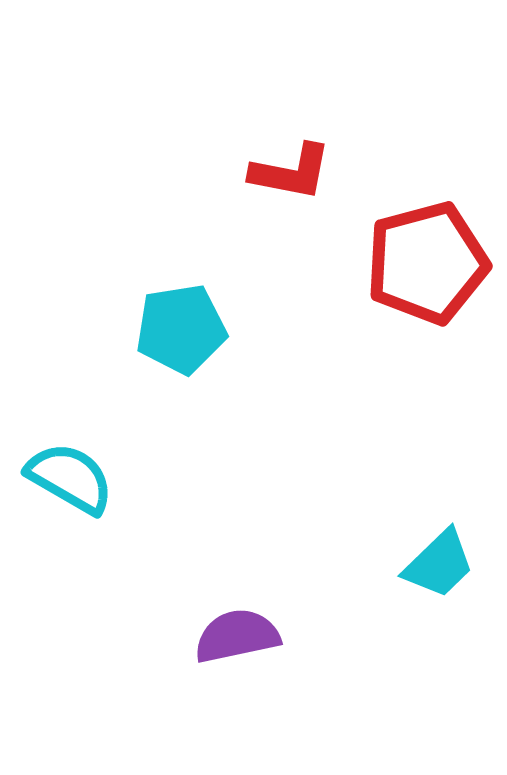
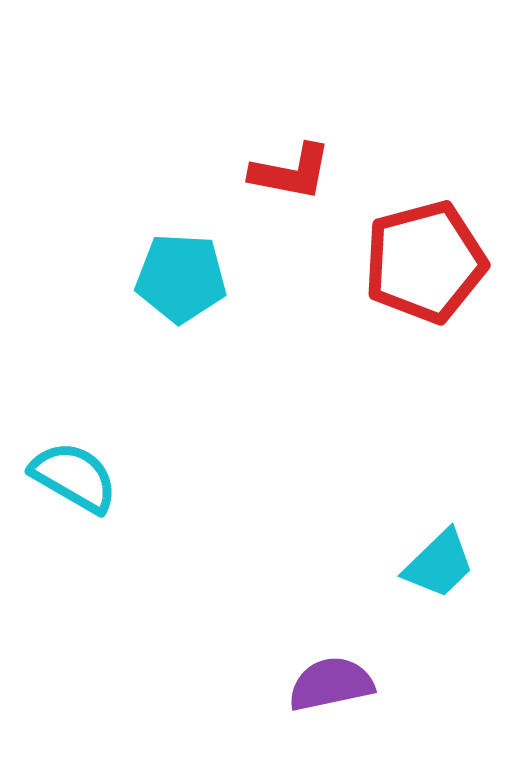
red pentagon: moved 2 px left, 1 px up
cyan pentagon: moved 51 px up; rotated 12 degrees clockwise
cyan semicircle: moved 4 px right, 1 px up
purple semicircle: moved 94 px right, 48 px down
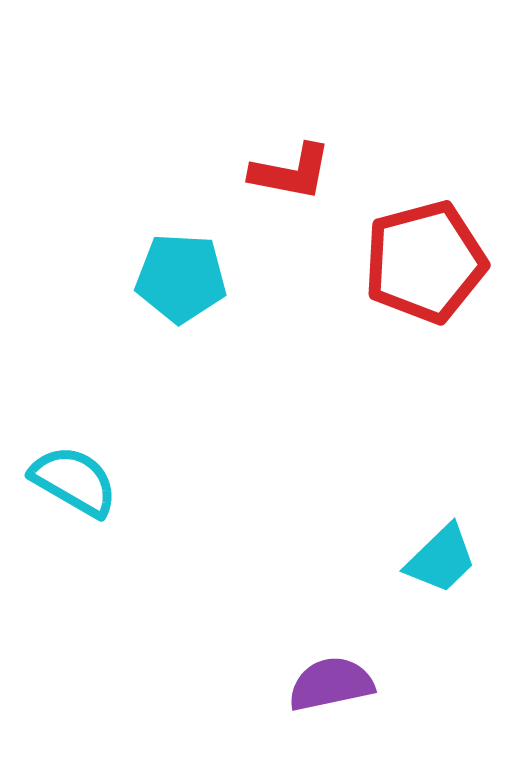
cyan semicircle: moved 4 px down
cyan trapezoid: moved 2 px right, 5 px up
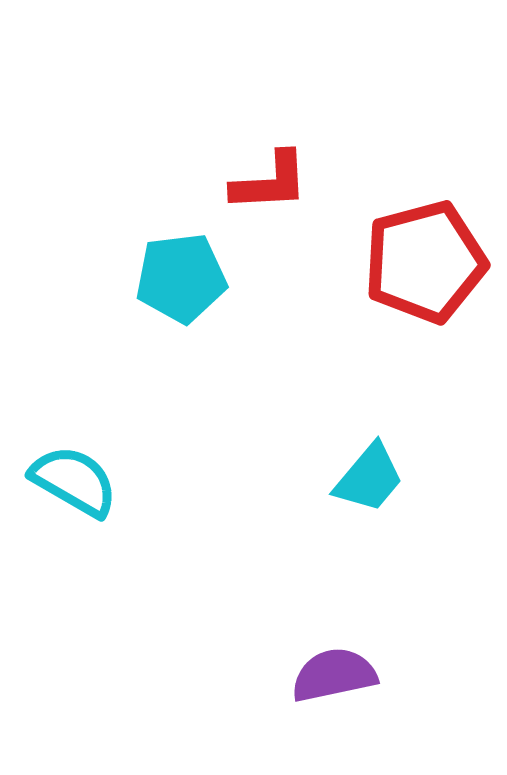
red L-shape: moved 21 px left, 10 px down; rotated 14 degrees counterclockwise
cyan pentagon: rotated 10 degrees counterclockwise
cyan trapezoid: moved 72 px left, 81 px up; rotated 6 degrees counterclockwise
purple semicircle: moved 3 px right, 9 px up
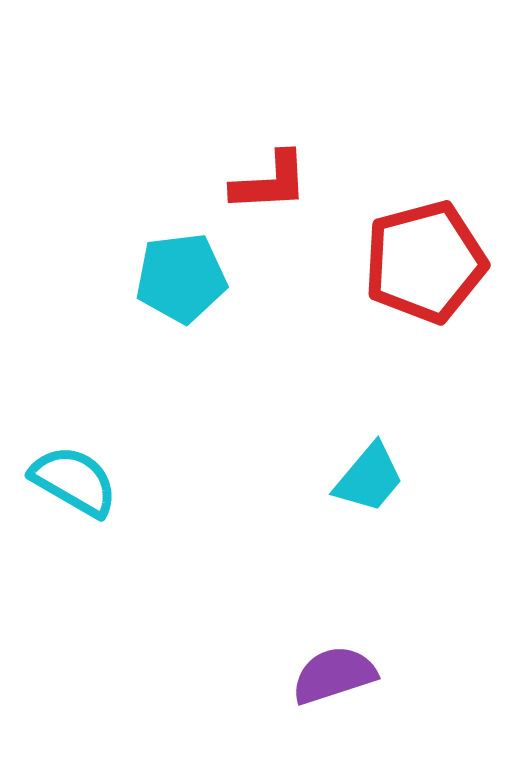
purple semicircle: rotated 6 degrees counterclockwise
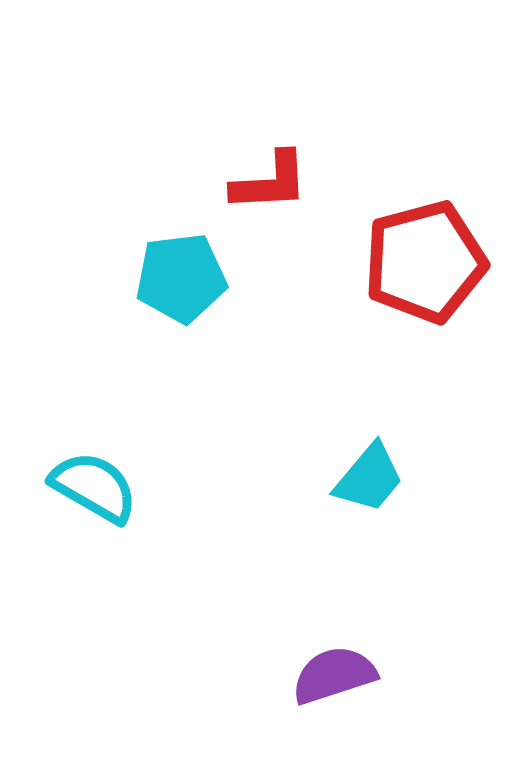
cyan semicircle: moved 20 px right, 6 px down
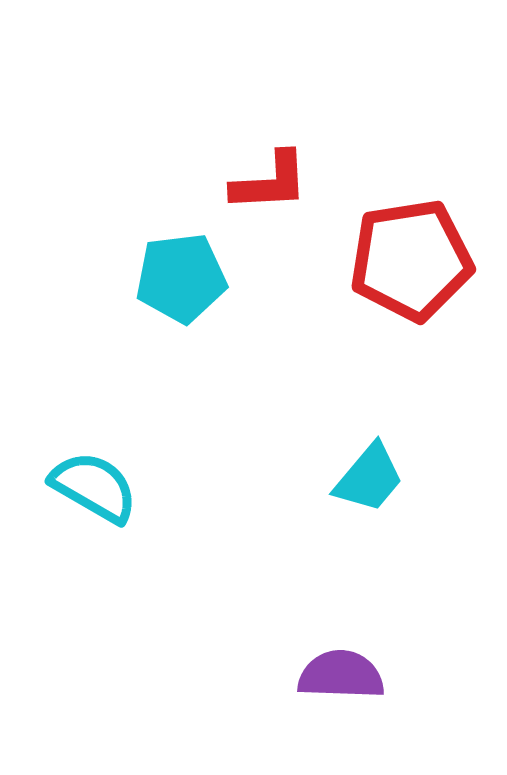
red pentagon: moved 14 px left, 2 px up; rotated 6 degrees clockwise
purple semicircle: moved 7 px right; rotated 20 degrees clockwise
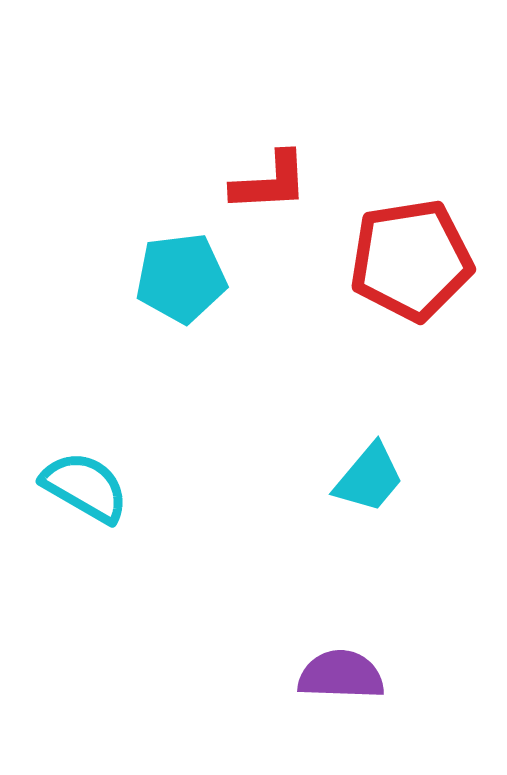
cyan semicircle: moved 9 px left
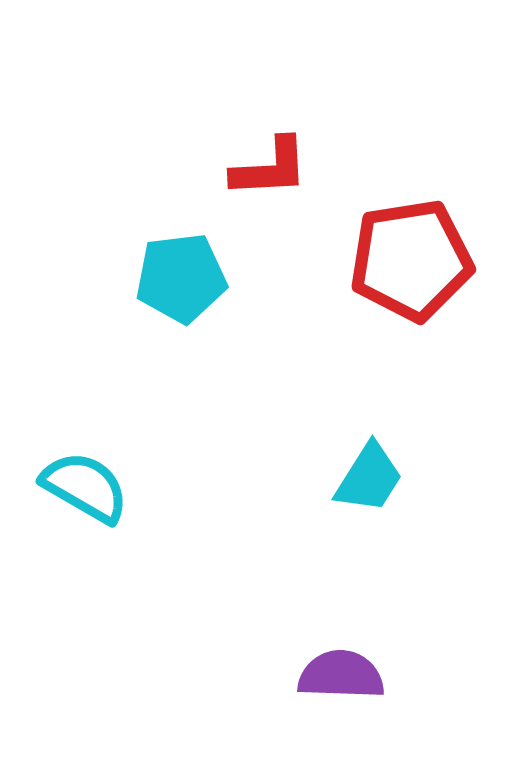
red L-shape: moved 14 px up
cyan trapezoid: rotated 8 degrees counterclockwise
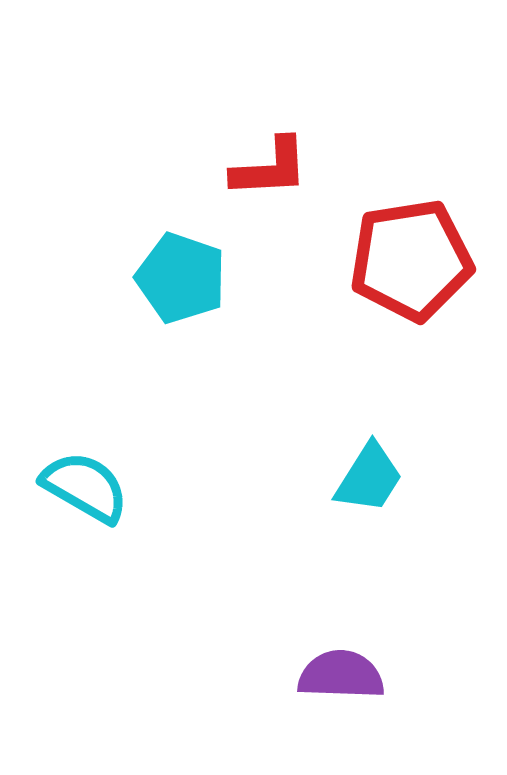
cyan pentagon: rotated 26 degrees clockwise
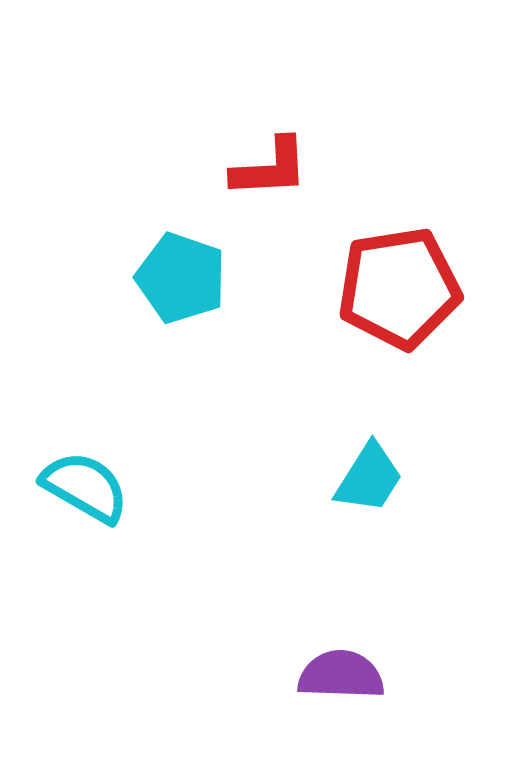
red pentagon: moved 12 px left, 28 px down
